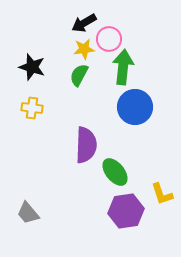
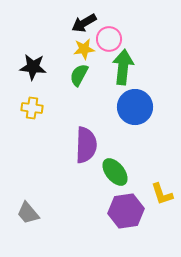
black star: moved 1 px right; rotated 12 degrees counterclockwise
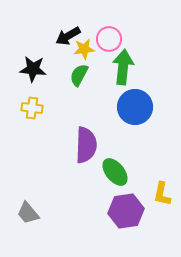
black arrow: moved 16 px left, 13 px down
black star: moved 2 px down
yellow L-shape: rotated 30 degrees clockwise
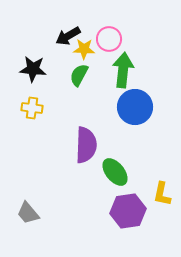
yellow star: rotated 10 degrees clockwise
green arrow: moved 3 px down
purple hexagon: moved 2 px right
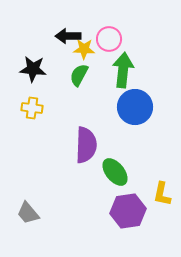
black arrow: rotated 30 degrees clockwise
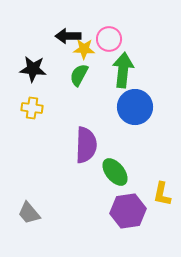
gray trapezoid: moved 1 px right
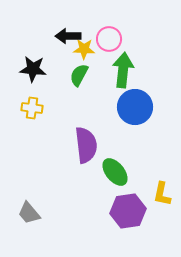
purple semicircle: rotated 9 degrees counterclockwise
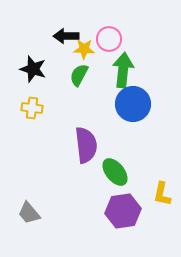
black arrow: moved 2 px left
black star: rotated 12 degrees clockwise
blue circle: moved 2 px left, 3 px up
purple hexagon: moved 5 px left
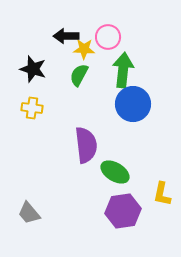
pink circle: moved 1 px left, 2 px up
green ellipse: rotated 20 degrees counterclockwise
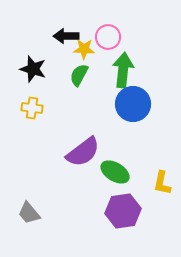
purple semicircle: moved 3 px left, 7 px down; rotated 60 degrees clockwise
yellow L-shape: moved 11 px up
